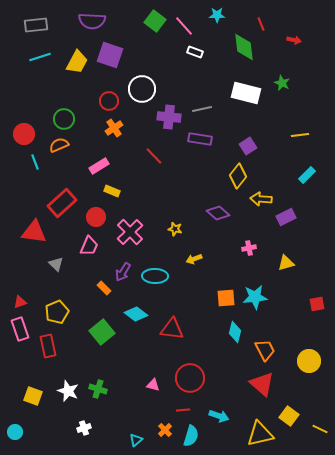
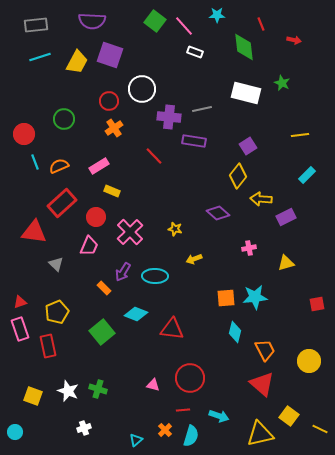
purple rectangle at (200, 139): moved 6 px left, 2 px down
orange semicircle at (59, 145): moved 21 px down
cyan diamond at (136, 314): rotated 15 degrees counterclockwise
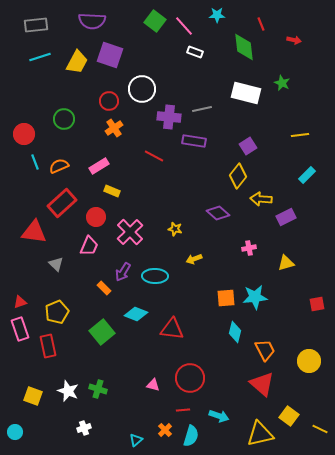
red line at (154, 156): rotated 18 degrees counterclockwise
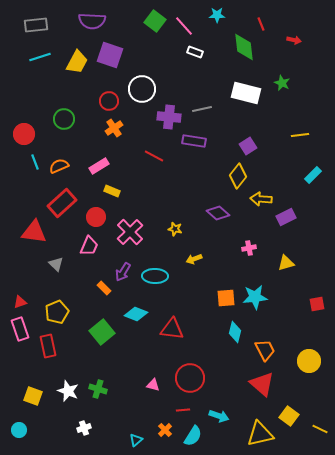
cyan rectangle at (307, 175): moved 6 px right
cyan circle at (15, 432): moved 4 px right, 2 px up
cyan semicircle at (191, 436): moved 2 px right; rotated 15 degrees clockwise
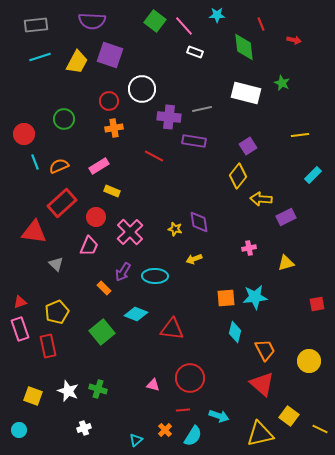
orange cross at (114, 128): rotated 24 degrees clockwise
purple diamond at (218, 213): moved 19 px left, 9 px down; rotated 40 degrees clockwise
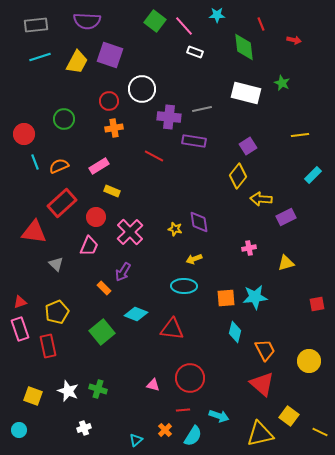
purple semicircle at (92, 21): moved 5 px left
cyan ellipse at (155, 276): moved 29 px right, 10 px down
yellow line at (320, 429): moved 3 px down
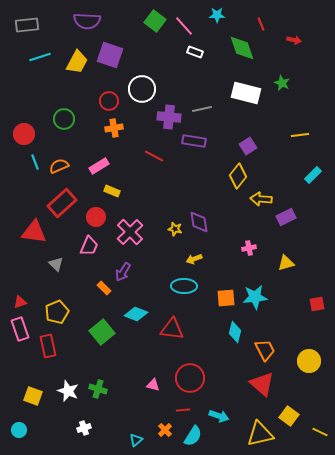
gray rectangle at (36, 25): moved 9 px left
green diamond at (244, 47): moved 2 px left, 1 px down; rotated 12 degrees counterclockwise
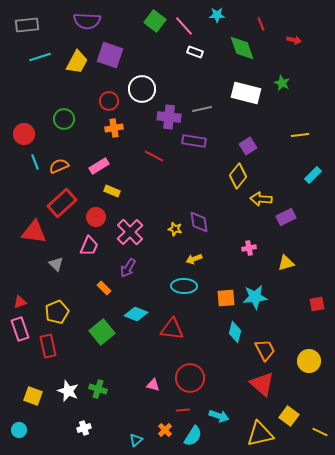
purple arrow at (123, 272): moved 5 px right, 4 px up
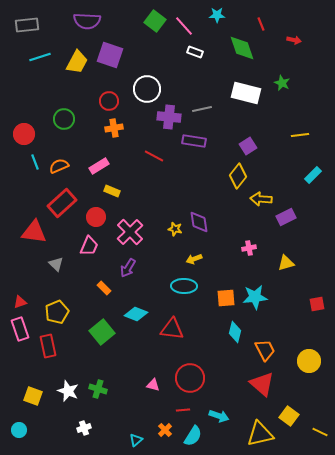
white circle at (142, 89): moved 5 px right
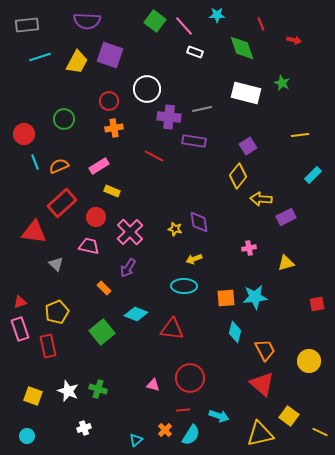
pink trapezoid at (89, 246): rotated 100 degrees counterclockwise
cyan circle at (19, 430): moved 8 px right, 6 px down
cyan semicircle at (193, 436): moved 2 px left, 1 px up
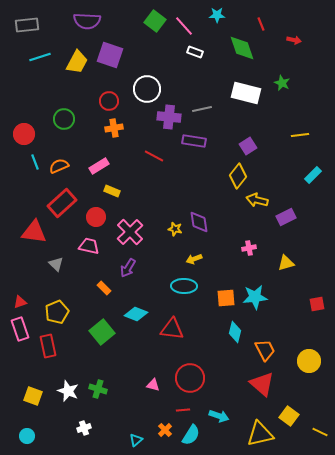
yellow arrow at (261, 199): moved 4 px left, 1 px down; rotated 10 degrees clockwise
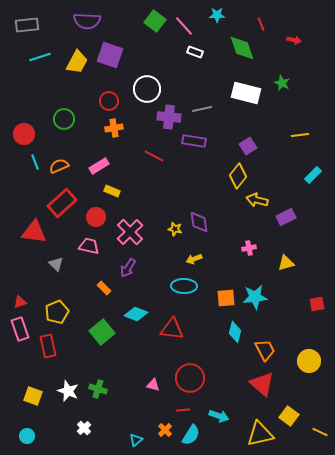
white cross at (84, 428): rotated 24 degrees counterclockwise
